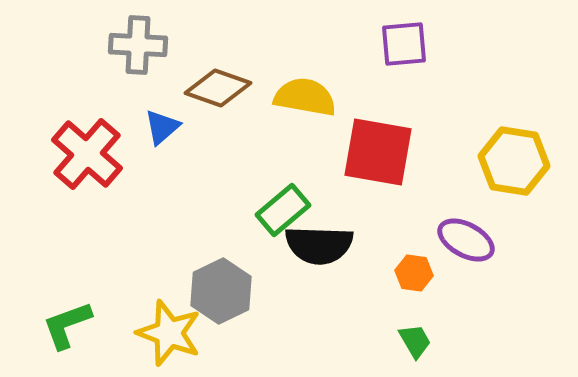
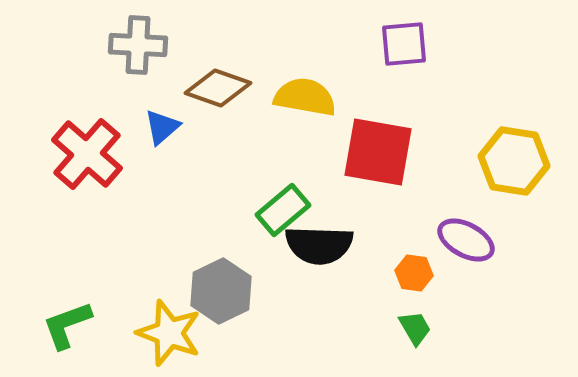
green trapezoid: moved 13 px up
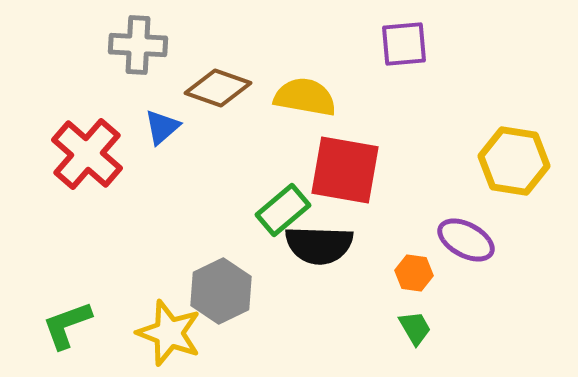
red square: moved 33 px left, 18 px down
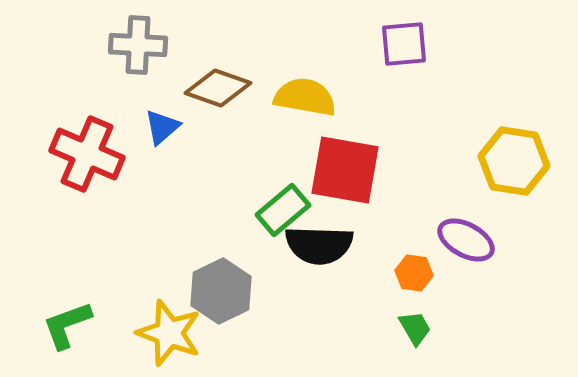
red cross: rotated 18 degrees counterclockwise
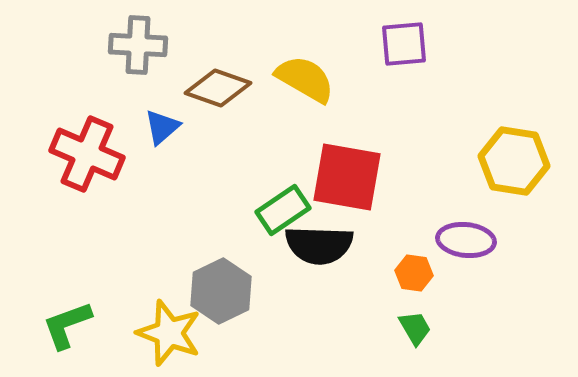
yellow semicircle: moved 18 px up; rotated 20 degrees clockwise
red square: moved 2 px right, 7 px down
green rectangle: rotated 6 degrees clockwise
purple ellipse: rotated 22 degrees counterclockwise
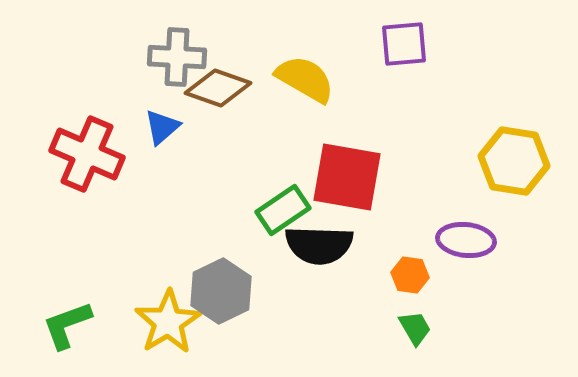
gray cross: moved 39 px right, 12 px down
orange hexagon: moved 4 px left, 2 px down
yellow star: moved 1 px left, 11 px up; rotated 20 degrees clockwise
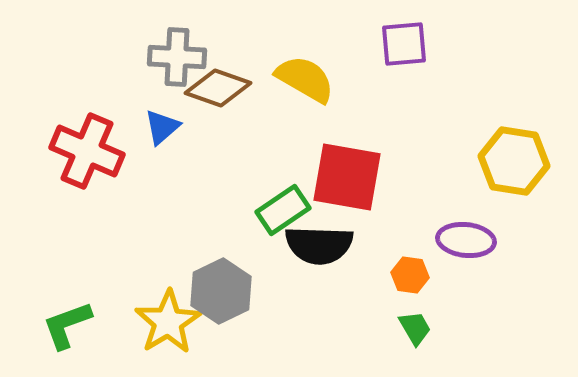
red cross: moved 3 px up
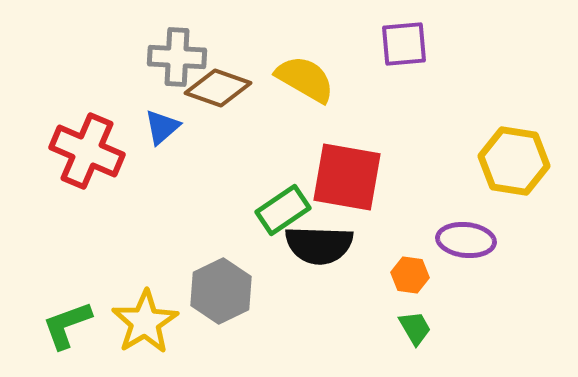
yellow star: moved 23 px left
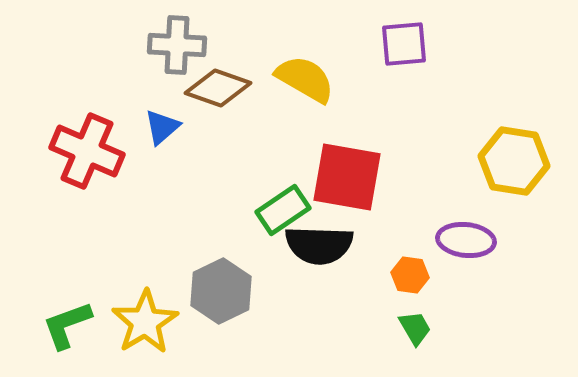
gray cross: moved 12 px up
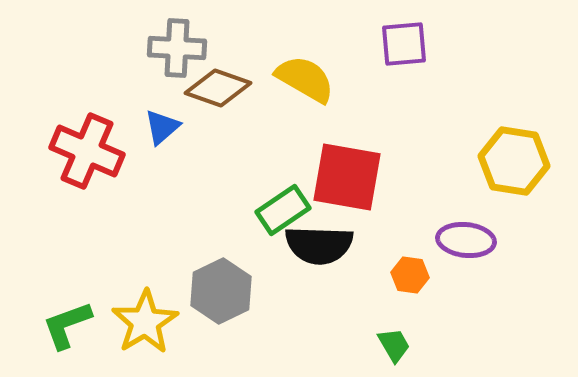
gray cross: moved 3 px down
green trapezoid: moved 21 px left, 17 px down
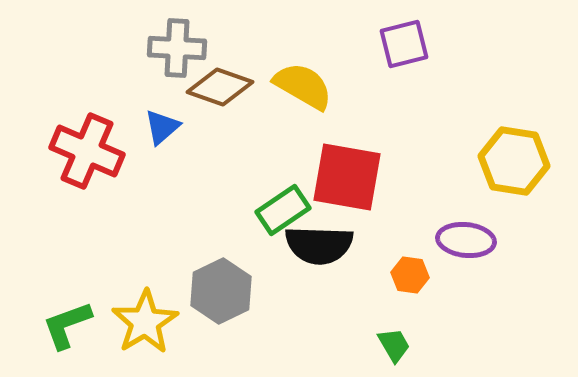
purple square: rotated 9 degrees counterclockwise
yellow semicircle: moved 2 px left, 7 px down
brown diamond: moved 2 px right, 1 px up
